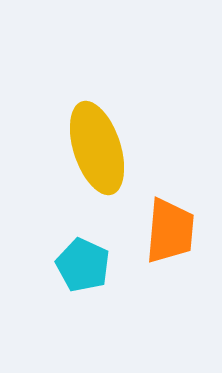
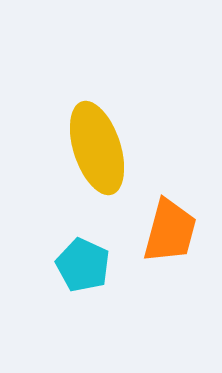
orange trapezoid: rotated 10 degrees clockwise
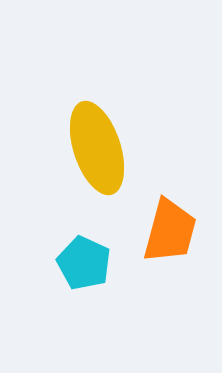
cyan pentagon: moved 1 px right, 2 px up
